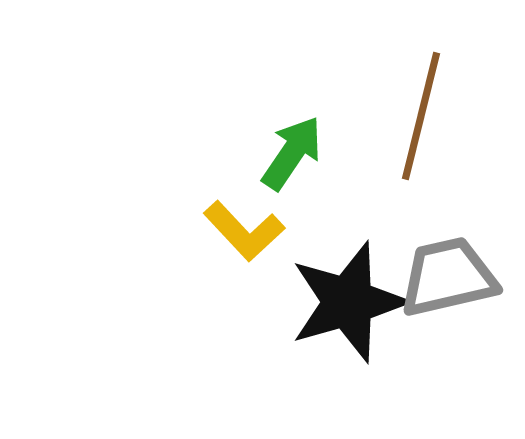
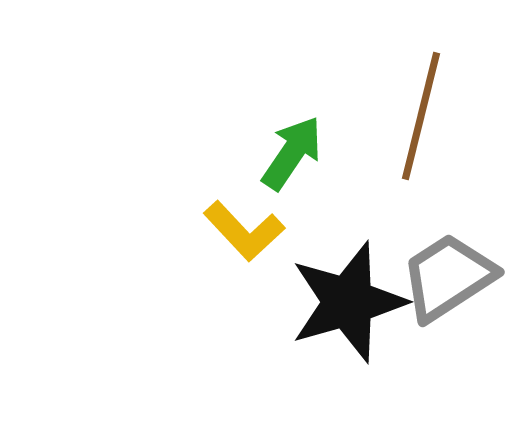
gray trapezoid: rotated 20 degrees counterclockwise
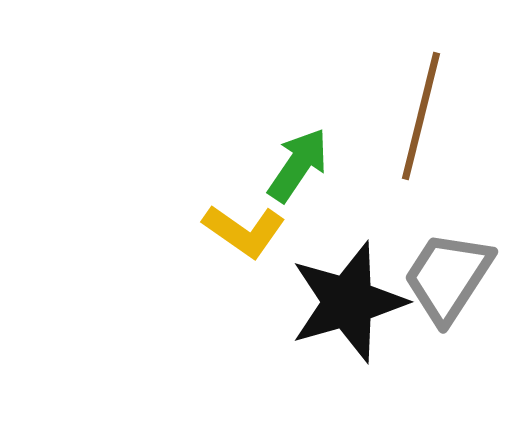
green arrow: moved 6 px right, 12 px down
yellow L-shape: rotated 12 degrees counterclockwise
gray trapezoid: rotated 24 degrees counterclockwise
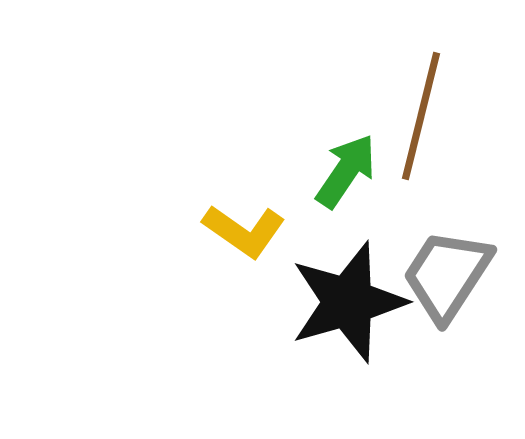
green arrow: moved 48 px right, 6 px down
gray trapezoid: moved 1 px left, 2 px up
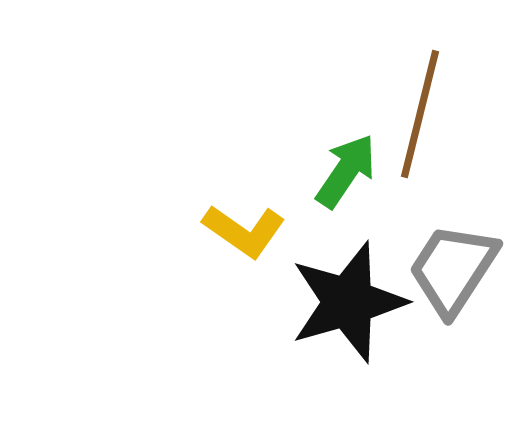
brown line: moved 1 px left, 2 px up
gray trapezoid: moved 6 px right, 6 px up
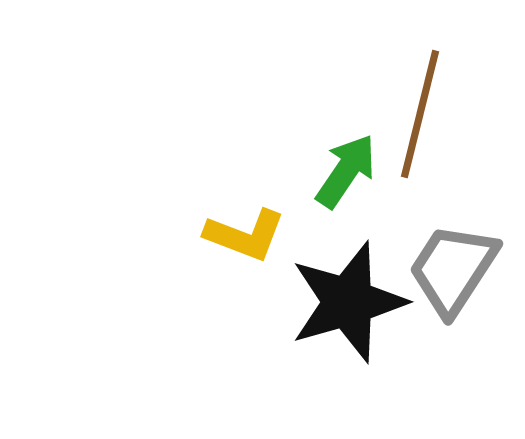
yellow L-shape: moved 1 px right, 4 px down; rotated 14 degrees counterclockwise
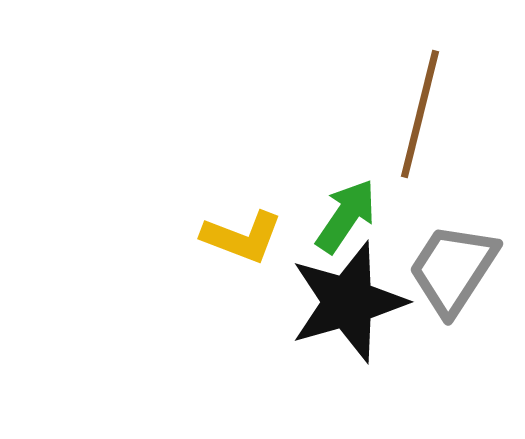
green arrow: moved 45 px down
yellow L-shape: moved 3 px left, 2 px down
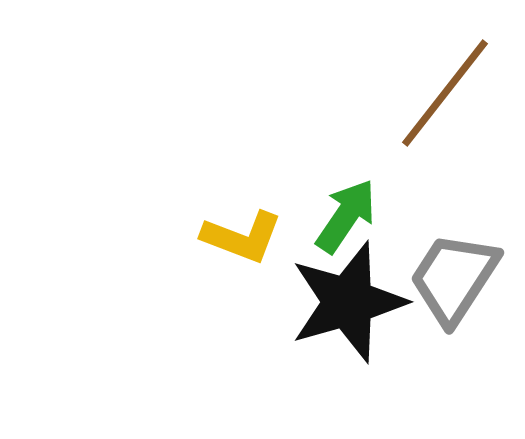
brown line: moved 25 px right, 21 px up; rotated 24 degrees clockwise
gray trapezoid: moved 1 px right, 9 px down
